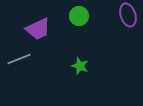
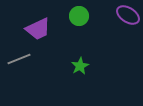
purple ellipse: rotated 40 degrees counterclockwise
green star: rotated 24 degrees clockwise
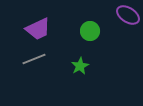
green circle: moved 11 px right, 15 px down
gray line: moved 15 px right
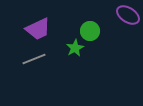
green star: moved 5 px left, 18 px up
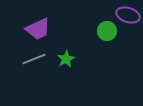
purple ellipse: rotated 15 degrees counterclockwise
green circle: moved 17 px right
green star: moved 9 px left, 11 px down
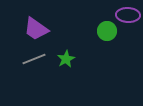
purple ellipse: rotated 15 degrees counterclockwise
purple trapezoid: moved 2 px left; rotated 60 degrees clockwise
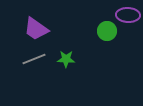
green star: rotated 30 degrees clockwise
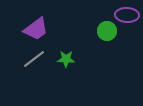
purple ellipse: moved 1 px left
purple trapezoid: rotated 72 degrees counterclockwise
gray line: rotated 15 degrees counterclockwise
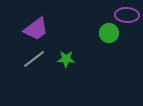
green circle: moved 2 px right, 2 px down
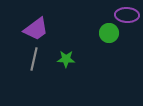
gray line: rotated 40 degrees counterclockwise
